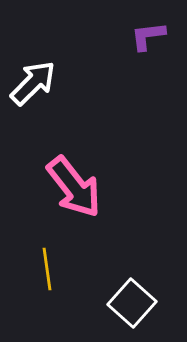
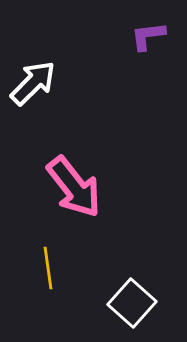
yellow line: moved 1 px right, 1 px up
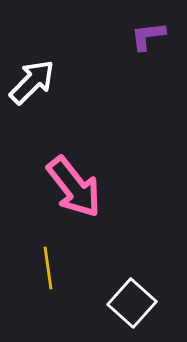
white arrow: moved 1 px left, 1 px up
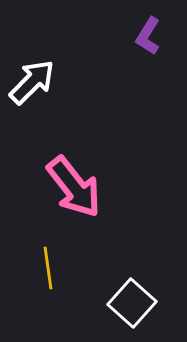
purple L-shape: rotated 51 degrees counterclockwise
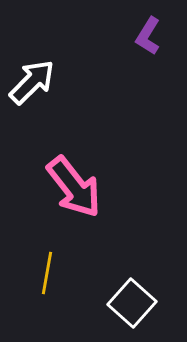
yellow line: moved 1 px left, 5 px down; rotated 18 degrees clockwise
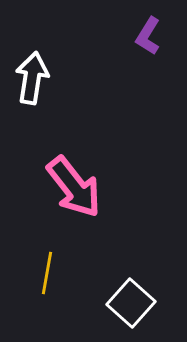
white arrow: moved 4 px up; rotated 36 degrees counterclockwise
white square: moved 1 px left
